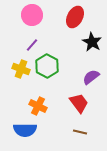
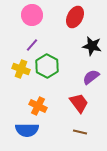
black star: moved 4 px down; rotated 18 degrees counterclockwise
blue semicircle: moved 2 px right
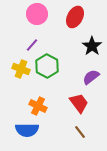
pink circle: moved 5 px right, 1 px up
black star: rotated 24 degrees clockwise
brown line: rotated 40 degrees clockwise
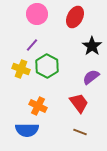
brown line: rotated 32 degrees counterclockwise
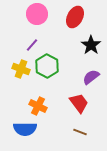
black star: moved 1 px left, 1 px up
blue semicircle: moved 2 px left, 1 px up
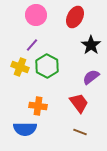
pink circle: moved 1 px left, 1 px down
yellow cross: moved 1 px left, 2 px up
orange cross: rotated 18 degrees counterclockwise
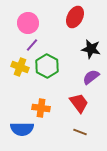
pink circle: moved 8 px left, 8 px down
black star: moved 4 px down; rotated 24 degrees counterclockwise
orange cross: moved 3 px right, 2 px down
blue semicircle: moved 3 px left
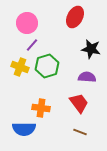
pink circle: moved 1 px left
green hexagon: rotated 15 degrees clockwise
purple semicircle: moved 4 px left; rotated 42 degrees clockwise
blue semicircle: moved 2 px right
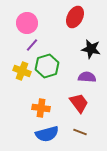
yellow cross: moved 2 px right, 4 px down
blue semicircle: moved 23 px right, 5 px down; rotated 15 degrees counterclockwise
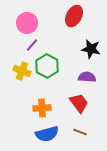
red ellipse: moved 1 px left, 1 px up
green hexagon: rotated 15 degrees counterclockwise
orange cross: moved 1 px right; rotated 12 degrees counterclockwise
